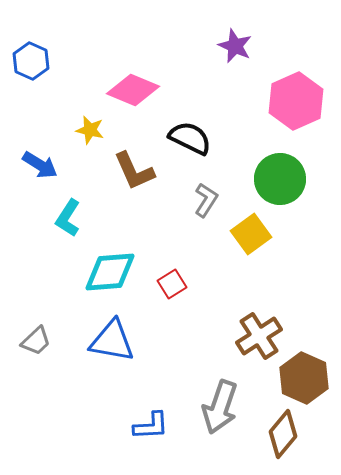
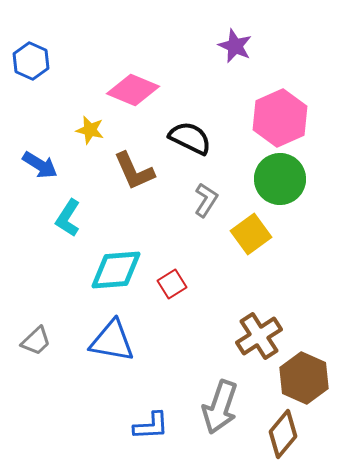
pink hexagon: moved 16 px left, 17 px down
cyan diamond: moved 6 px right, 2 px up
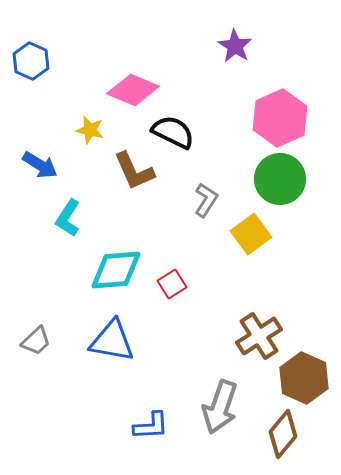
purple star: rotated 8 degrees clockwise
black semicircle: moved 17 px left, 6 px up
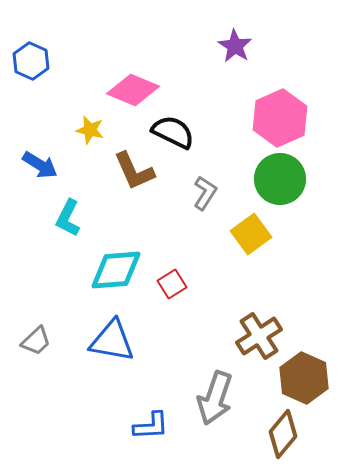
gray L-shape: moved 1 px left, 7 px up
cyan L-shape: rotated 6 degrees counterclockwise
gray arrow: moved 5 px left, 9 px up
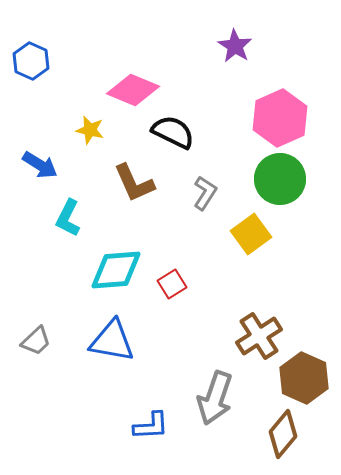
brown L-shape: moved 12 px down
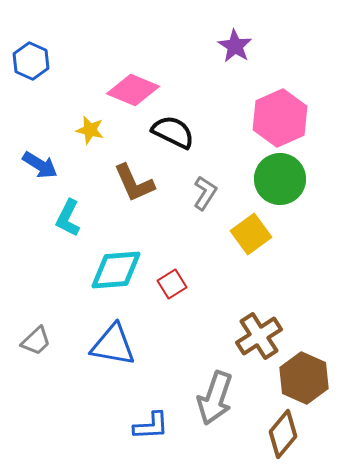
blue triangle: moved 1 px right, 4 px down
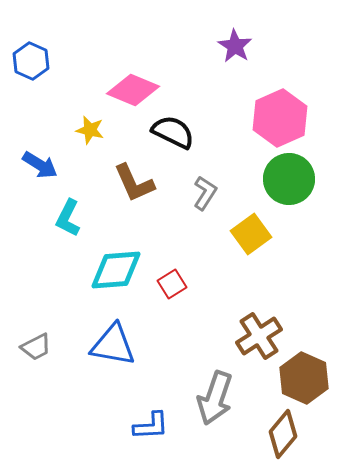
green circle: moved 9 px right
gray trapezoid: moved 6 px down; rotated 16 degrees clockwise
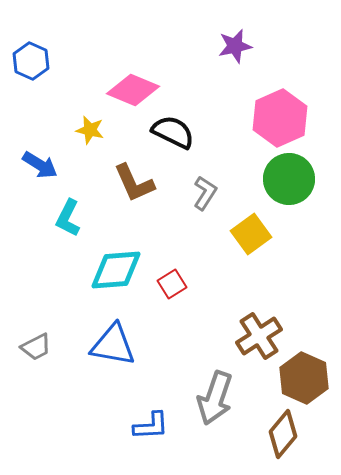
purple star: rotated 28 degrees clockwise
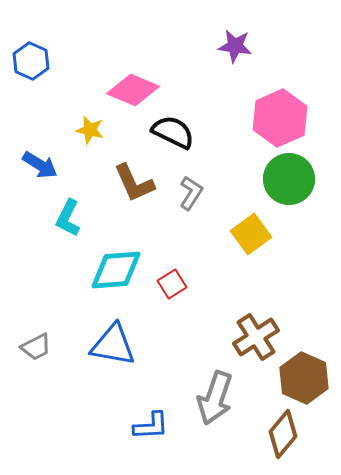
purple star: rotated 20 degrees clockwise
gray L-shape: moved 14 px left
brown cross: moved 3 px left, 1 px down
